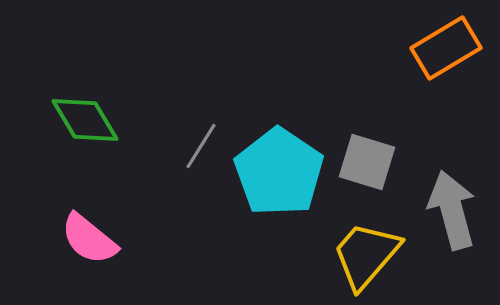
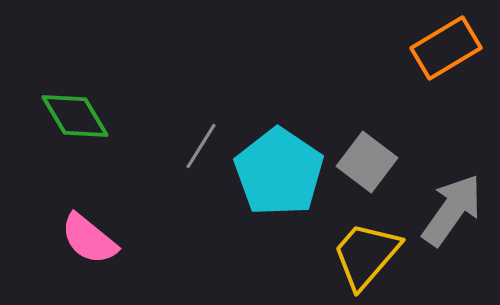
green diamond: moved 10 px left, 4 px up
gray square: rotated 20 degrees clockwise
gray arrow: rotated 50 degrees clockwise
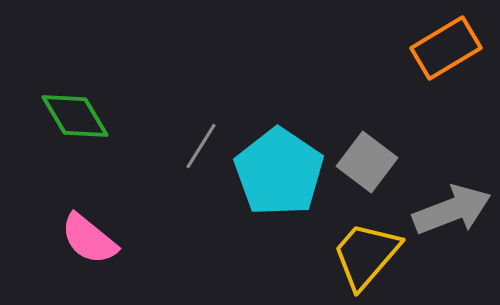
gray arrow: rotated 34 degrees clockwise
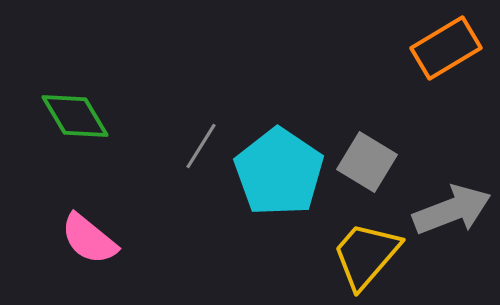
gray square: rotated 6 degrees counterclockwise
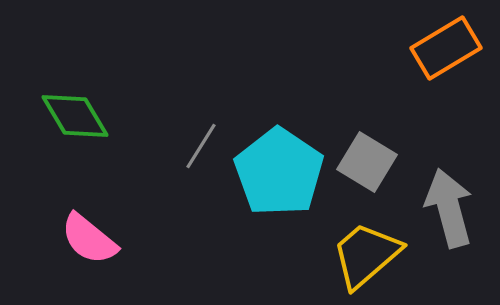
gray arrow: moved 3 px left, 2 px up; rotated 84 degrees counterclockwise
yellow trapezoid: rotated 8 degrees clockwise
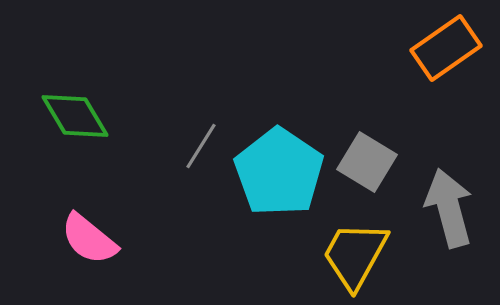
orange rectangle: rotated 4 degrees counterclockwise
yellow trapezoid: moved 11 px left; rotated 20 degrees counterclockwise
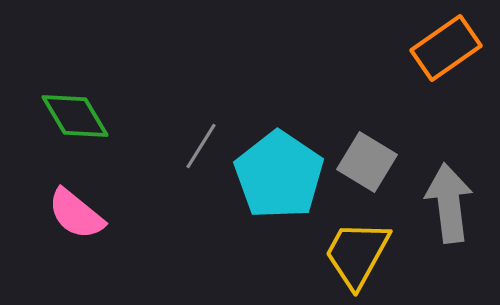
cyan pentagon: moved 3 px down
gray arrow: moved 5 px up; rotated 8 degrees clockwise
pink semicircle: moved 13 px left, 25 px up
yellow trapezoid: moved 2 px right, 1 px up
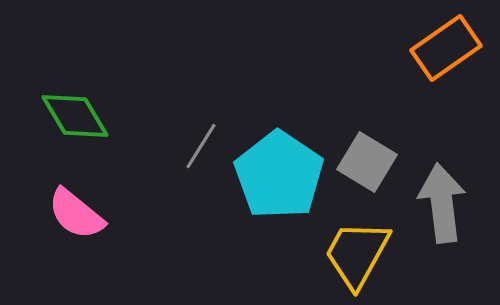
gray arrow: moved 7 px left
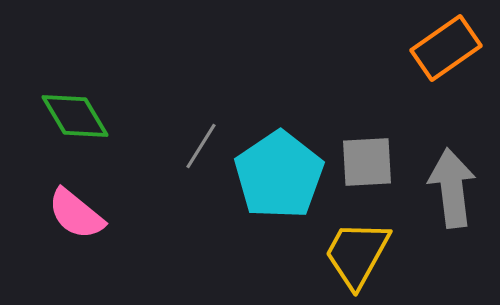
gray square: rotated 34 degrees counterclockwise
cyan pentagon: rotated 4 degrees clockwise
gray arrow: moved 10 px right, 15 px up
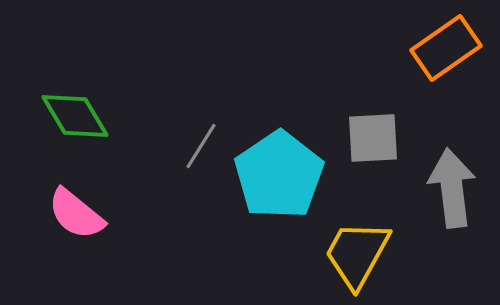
gray square: moved 6 px right, 24 px up
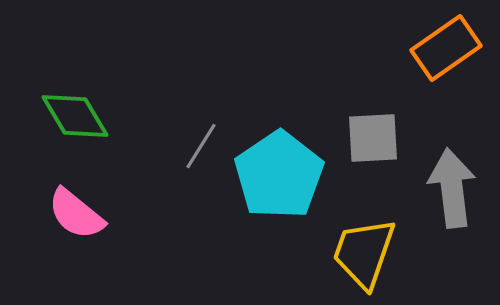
yellow trapezoid: moved 7 px right, 1 px up; rotated 10 degrees counterclockwise
